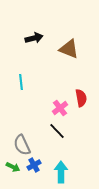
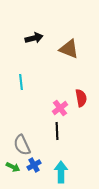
black line: rotated 42 degrees clockwise
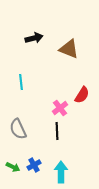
red semicircle: moved 1 px right, 3 px up; rotated 42 degrees clockwise
gray semicircle: moved 4 px left, 16 px up
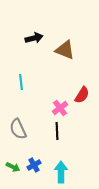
brown triangle: moved 4 px left, 1 px down
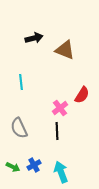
gray semicircle: moved 1 px right, 1 px up
cyan arrow: rotated 20 degrees counterclockwise
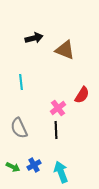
pink cross: moved 2 px left
black line: moved 1 px left, 1 px up
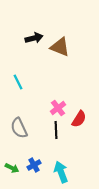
brown triangle: moved 5 px left, 3 px up
cyan line: moved 3 px left; rotated 21 degrees counterclockwise
red semicircle: moved 3 px left, 24 px down
green arrow: moved 1 px left, 1 px down
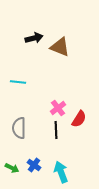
cyan line: rotated 56 degrees counterclockwise
gray semicircle: rotated 25 degrees clockwise
blue cross: rotated 24 degrees counterclockwise
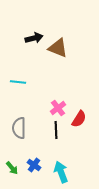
brown triangle: moved 2 px left, 1 px down
green arrow: rotated 24 degrees clockwise
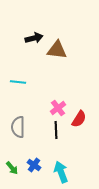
brown triangle: moved 1 px left, 2 px down; rotated 15 degrees counterclockwise
gray semicircle: moved 1 px left, 1 px up
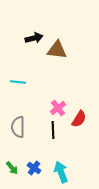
black line: moved 3 px left
blue cross: moved 3 px down
